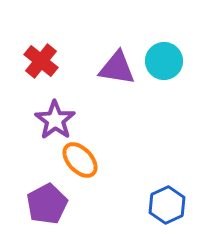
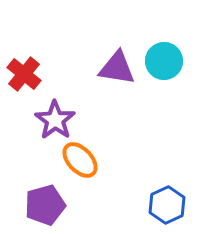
red cross: moved 17 px left, 13 px down
purple pentagon: moved 2 px left, 1 px down; rotated 12 degrees clockwise
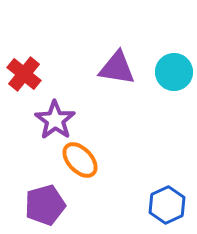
cyan circle: moved 10 px right, 11 px down
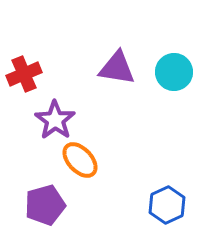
red cross: rotated 28 degrees clockwise
